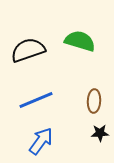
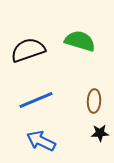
blue arrow: rotated 100 degrees counterclockwise
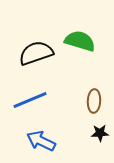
black semicircle: moved 8 px right, 3 px down
blue line: moved 6 px left
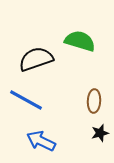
black semicircle: moved 6 px down
blue line: moved 4 px left; rotated 52 degrees clockwise
black star: rotated 12 degrees counterclockwise
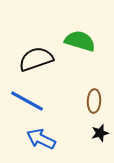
blue line: moved 1 px right, 1 px down
blue arrow: moved 2 px up
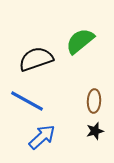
green semicircle: rotated 56 degrees counterclockwise
black star: moved 5 px left, 2 px up
blue arrow: moved 1 px right, 2 px up; rotated 112 degrees clockwise
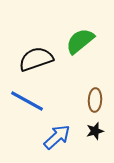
brown ellipse: moved 1 px right, 1 px up
blue arrow: moved 15 px right
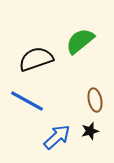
brown ellipse: rotated 15 degrees counterclockwise
black star: moved 5 px left
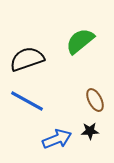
black semicircle: moved 9 px left
brown ellipse: rotated 15 degrees counterclockwise
black star: rotated 12 degrees clockwise
blue arrow: moved 2 px down; rotated 20 degrees clockwise
